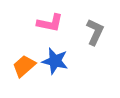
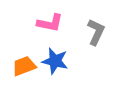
gray L-shape: moved 1 px right
orange trapezoid: rotated 20 degrees clockwise
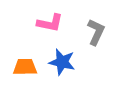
blue star: moved 7 px right, 1 px down
orange trapezoid: moved 1 px right, 1 px down; rotated 20 degrees clockwise
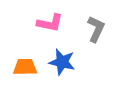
gray L-shape: moved 3 px up
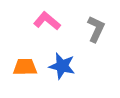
pink L-shape: moved 3 px left, 2 px up; rotated 152 degrees counterclockwise
blue star: moved 4 px down
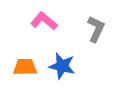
pink L-shape: moved 3 px left
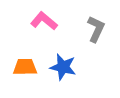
blue star: moved 1 px right, 1 px down
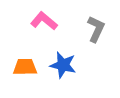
blue star: moved 2 px up
